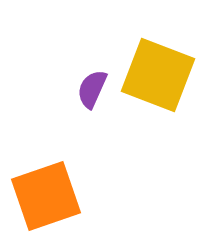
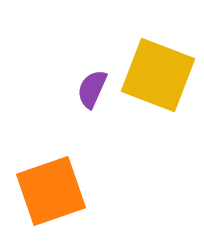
orange square: moved 5 px right, 5 px up
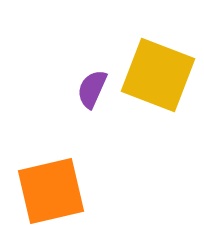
orange square: rotated 6 degrees clockwise
